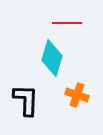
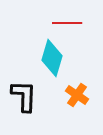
orange cross: rotated 15 degrees clockwise
black L-shape: moved 2 px left, 4 px up
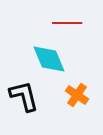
cyan diamond: moved 3 px left, 1 px down; rotated 39 degrees counterclockwise
black L-shape: rotated 16 degrees counterclockwise
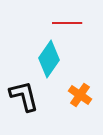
cyan diamond: rotated 57 degrees clockwise
orange cross: moved 3 px right
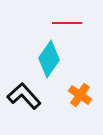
black L-shape: rotated 28 degrees counterclockwise
